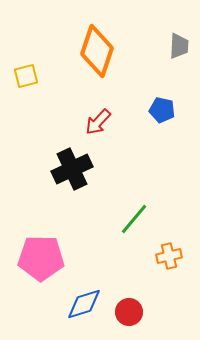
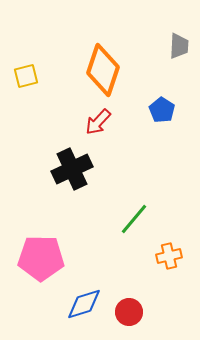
orange diamond: moved 6 px right, 19 px down
blue pentagon: rotated 20 degrees clockwise
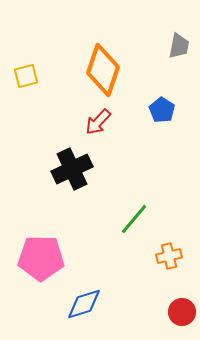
gray trapezoid: rotated 8 degrees clockwise
red circle: moved 53 px right
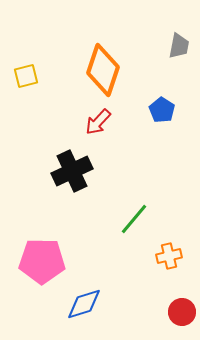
black cross: moved 2 px down
pink pentagon: moved 1 px right, 3 px down
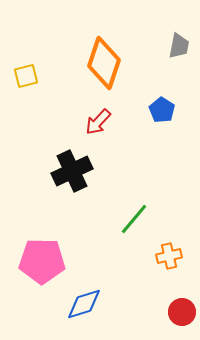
orange diamond: moved 1 px right, 7 px up
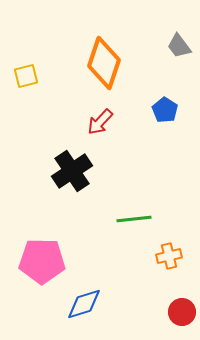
gray trapezoid: rotated 132 degrees clockwise
blue pentagon: moved 3 px right
red arrow: moved 2 px right
black cross: rotated 9 degrees counterclockwise
green line: rotated 44 degrees clockwise
